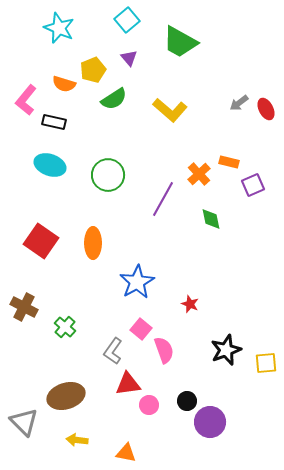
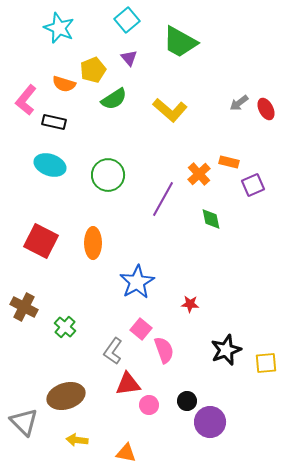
red square: rotated 8 degrees counterclockwise
red star: rotated 18 degrees counterclockwise
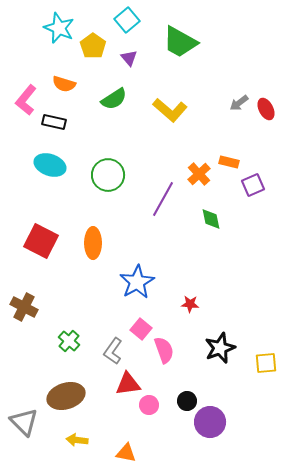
yellow pentagon: moved 24 px up; rotated 15 degrees counterclockwise
green cross: moved 4 px right, 14 px down
black star: moved 6 px left, 2 px up
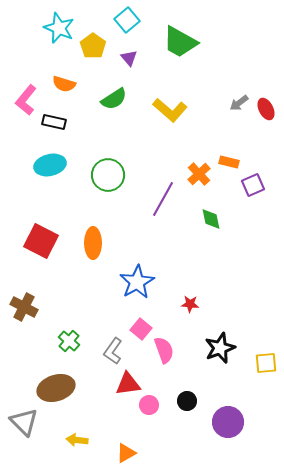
cyan ellipse: rotated 32 degrees counterclockwise
brown ellipse: moved 10 px left, 8 px up
purple circle: moved 18 px right
orange triangle: rotated 40 degrees counterclockwise
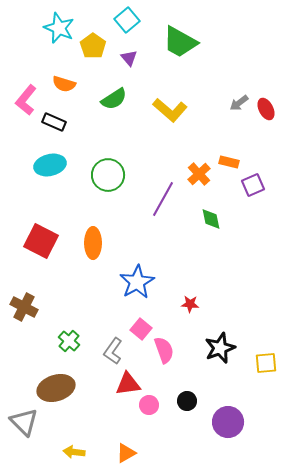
black rectangle: rotated 10 degrees clockwise
yellow arrow: moved 3 px left, 12 px down
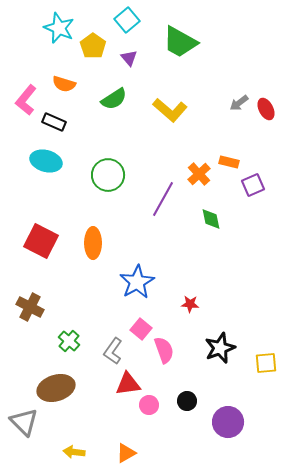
cyan ellipse: moved 4 px left, 4 px up; rotated 28 degrees clockwise
brown cross: moved 6 px right
